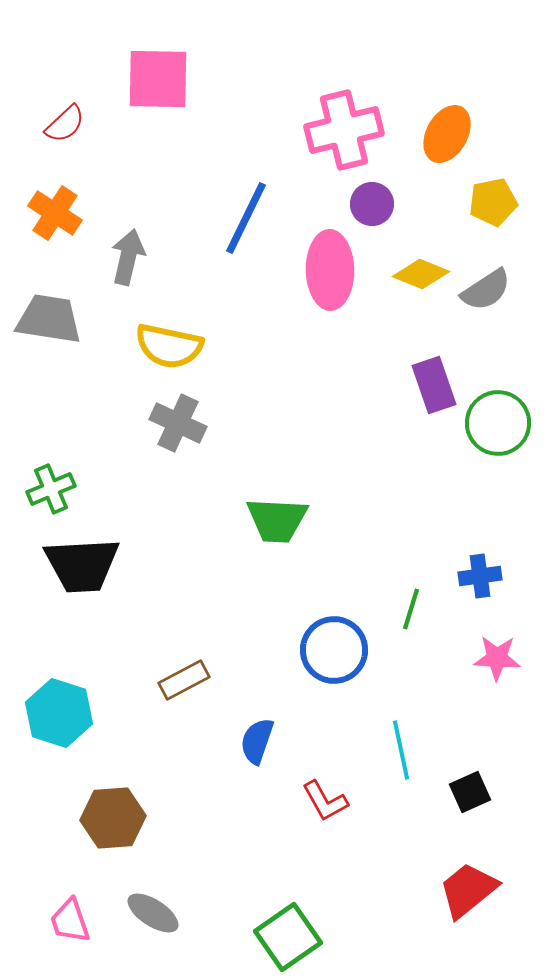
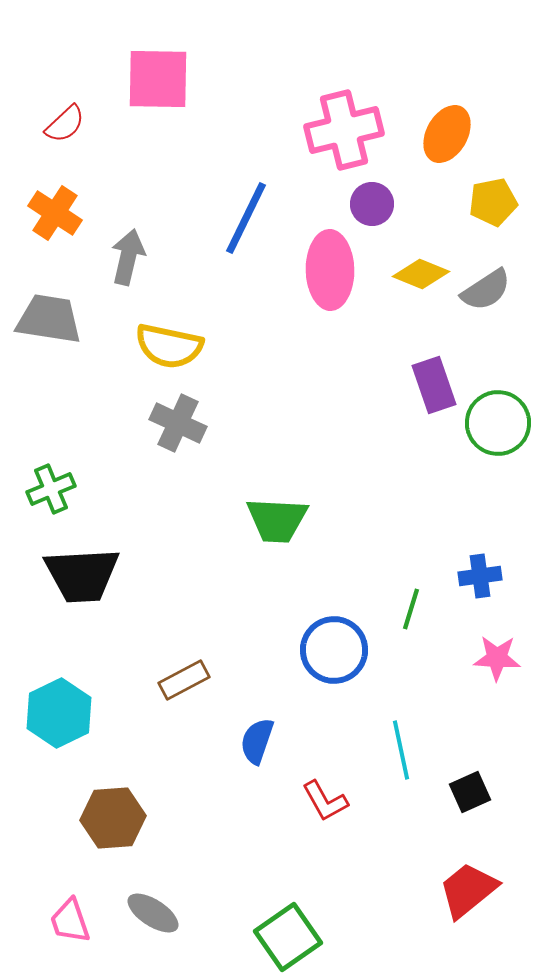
black trapezoid: moved 10 px down
cyan hexagon: rotated 16 degrees clockwise
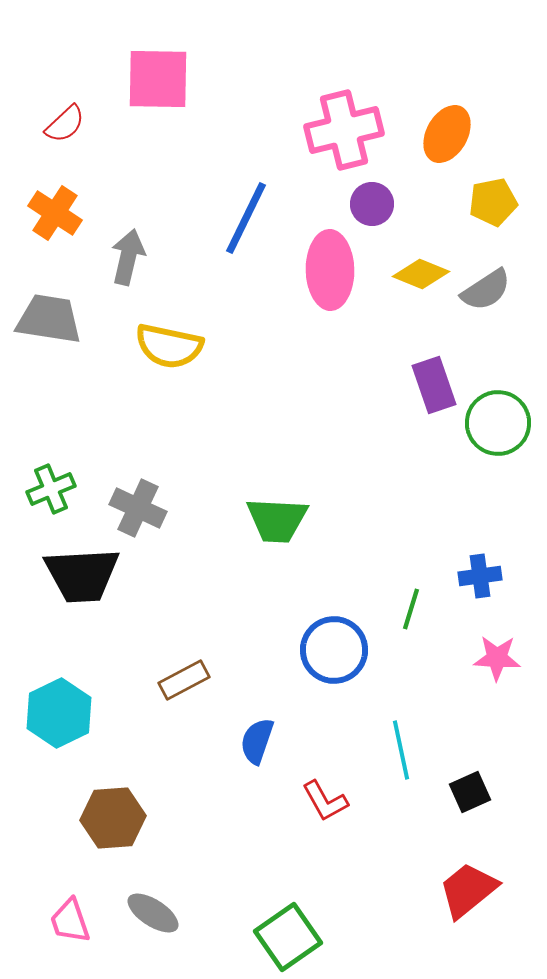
gray cross: moved 40 px left, 85 px down
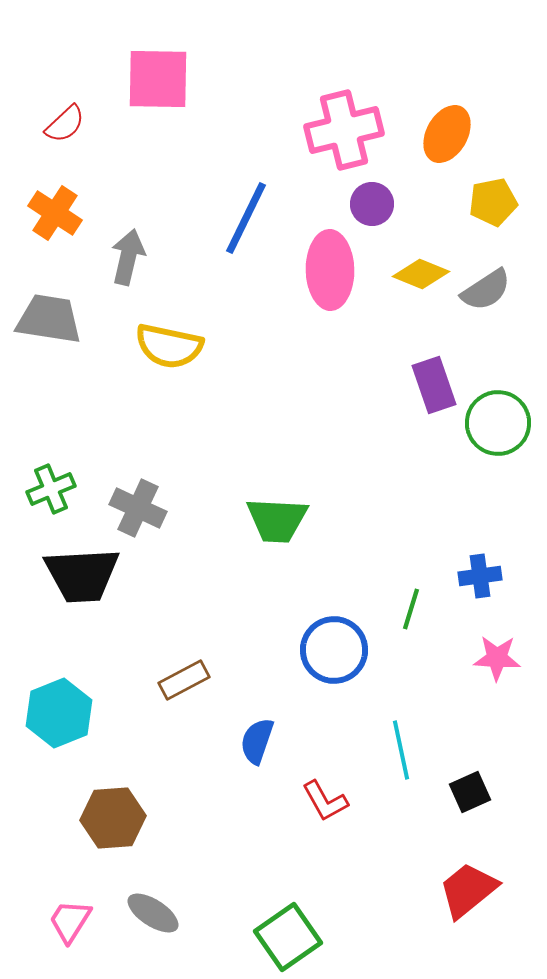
cyan hexagon: rotated 4 degrees clockwise
pink trapezoid: rotated 51 degrees clockwise
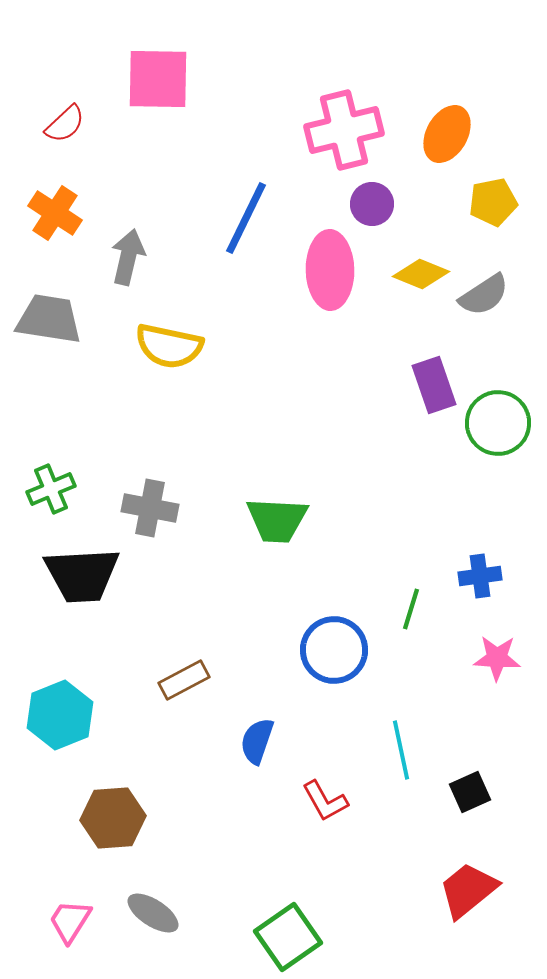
gray semicircle: moved 2 px left, 5 px down
gray cross: moved 12 px right; rotated 14 degrees counterclockwise
cyan hexagon: moved 1 px right, 2 px down
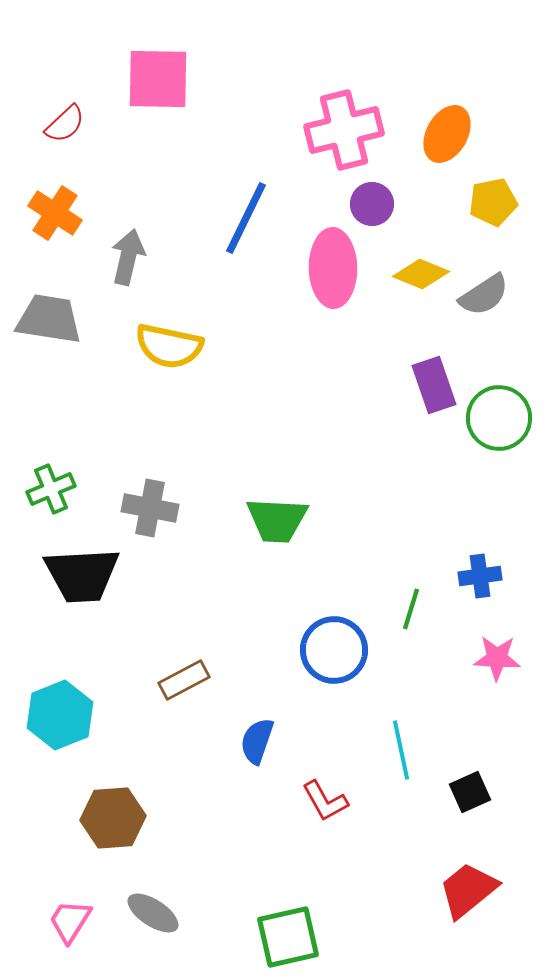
pink ellipse: moved 3 px right, 2 px up
green circle: moved 1 px right, 5 px up
green square: rotated 22 degrees clockwise
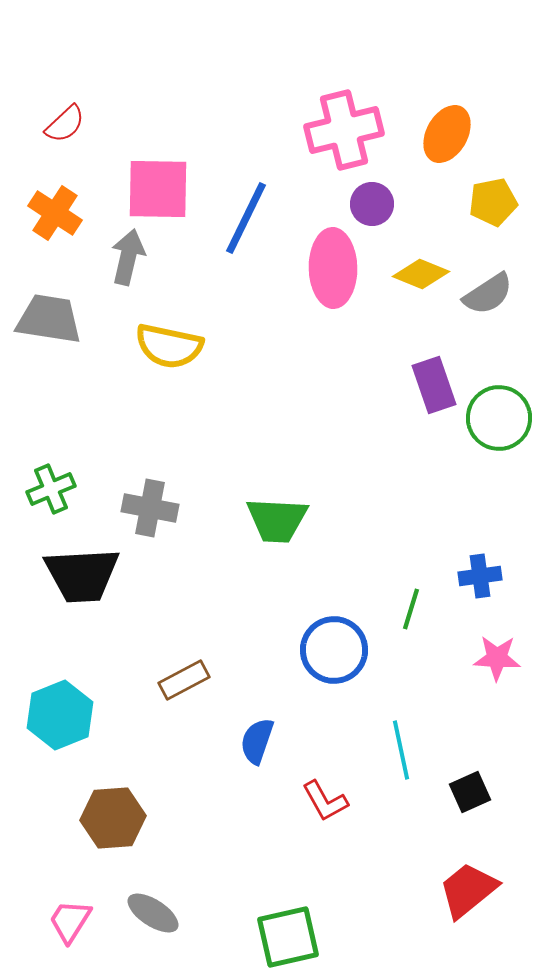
pink square: moved 110 px down
gray semicircle: moved 4 px right, 1 px up
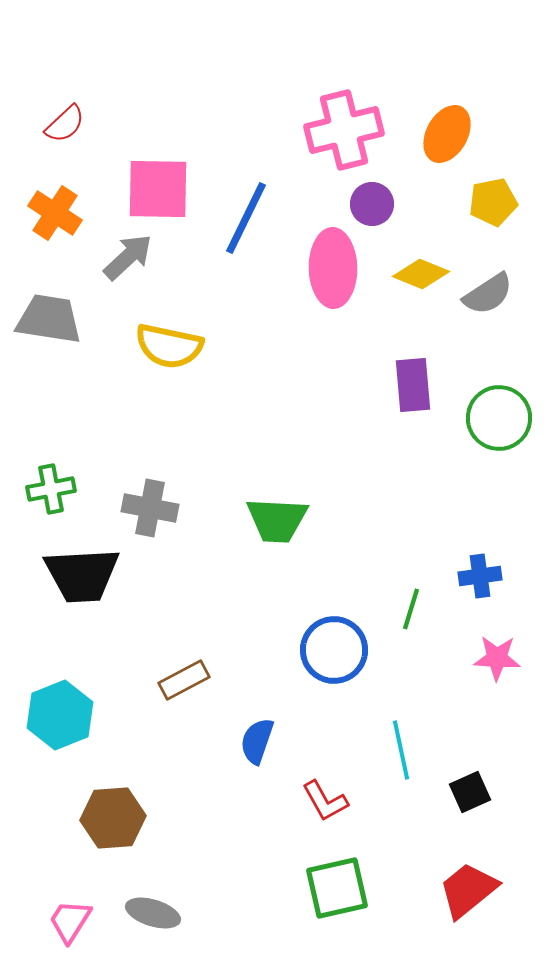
gray arrow: rotated 34 degrees clockwise
purple rectangle: moved 21 px left; rotated 14 degrees clockwise
green cross: rotated 12 degrees clockwise
gray ellipse: rotated 16 degrees counterclockwise
green square: moved 49 px right, 49 px up
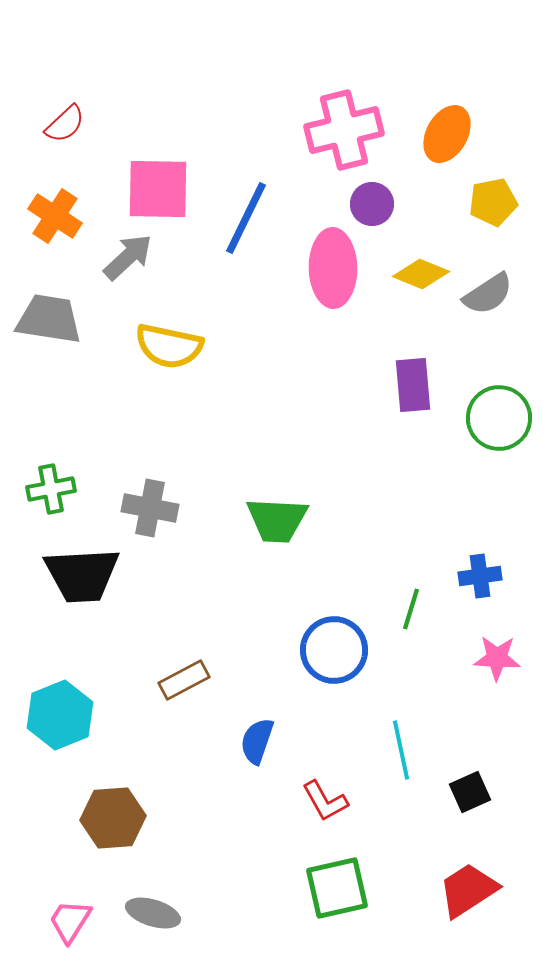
orange cross: moved 3 px down
red trapezoid: rotated 6 degrees clockwise
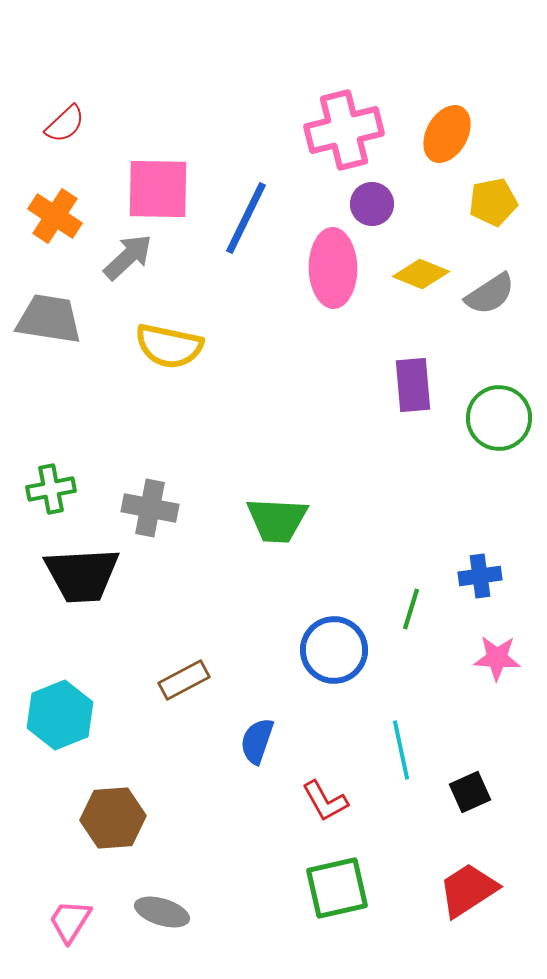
gray semicircle: moved 2 px right
gray ellipse: moved 9 px right, 1 px up
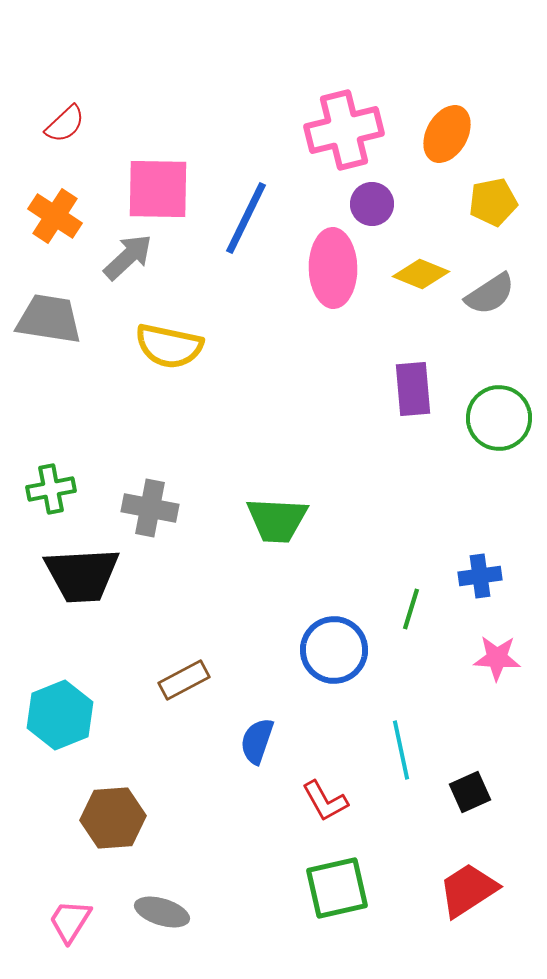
purple rectangle: moved 4 px down
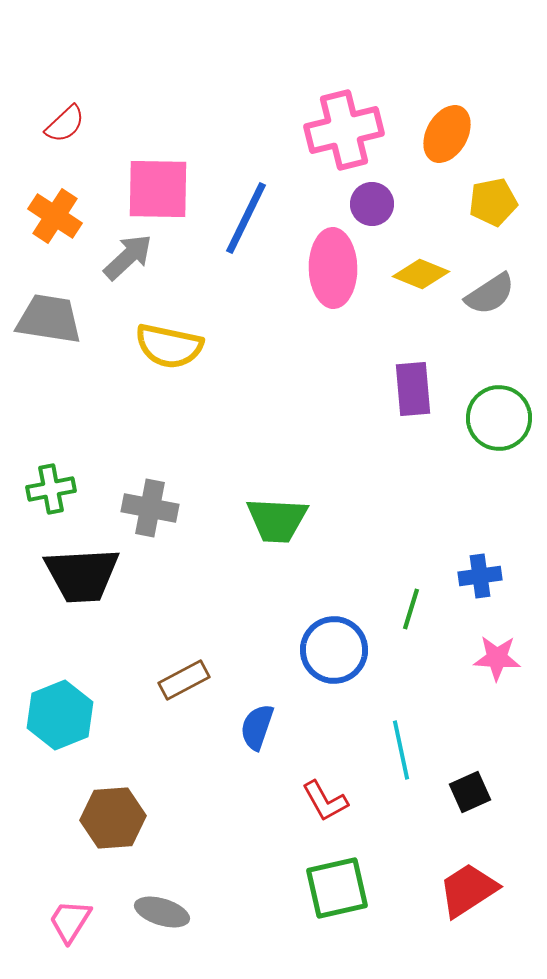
blue semicircle: moved 14 px up
